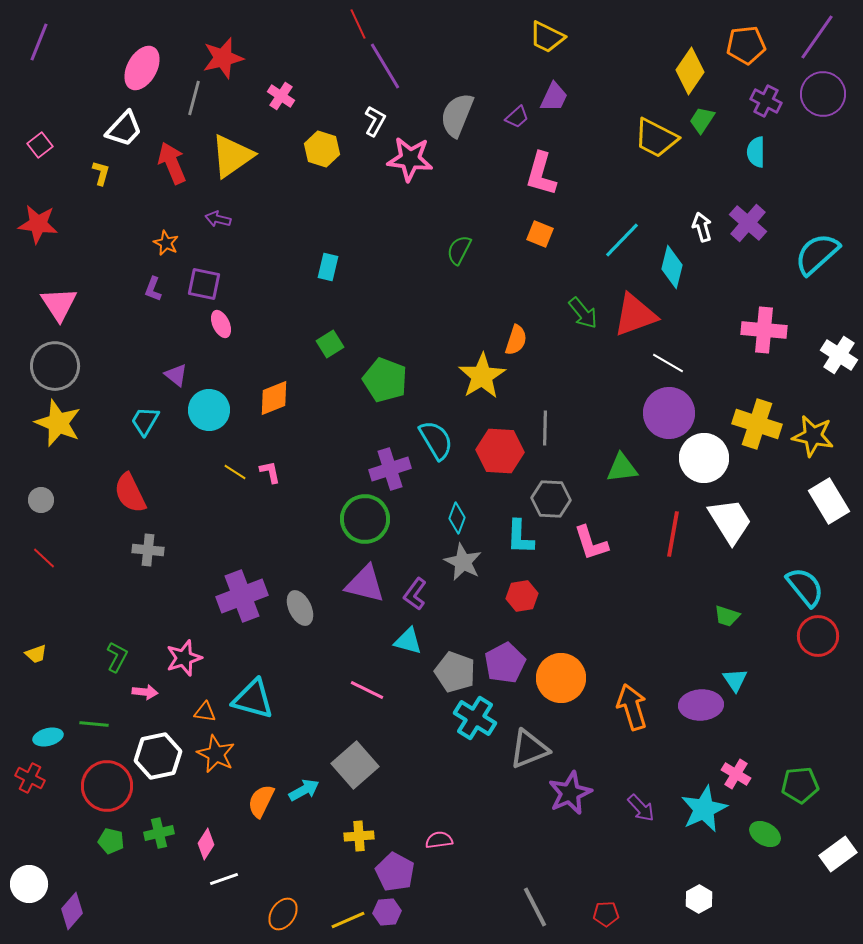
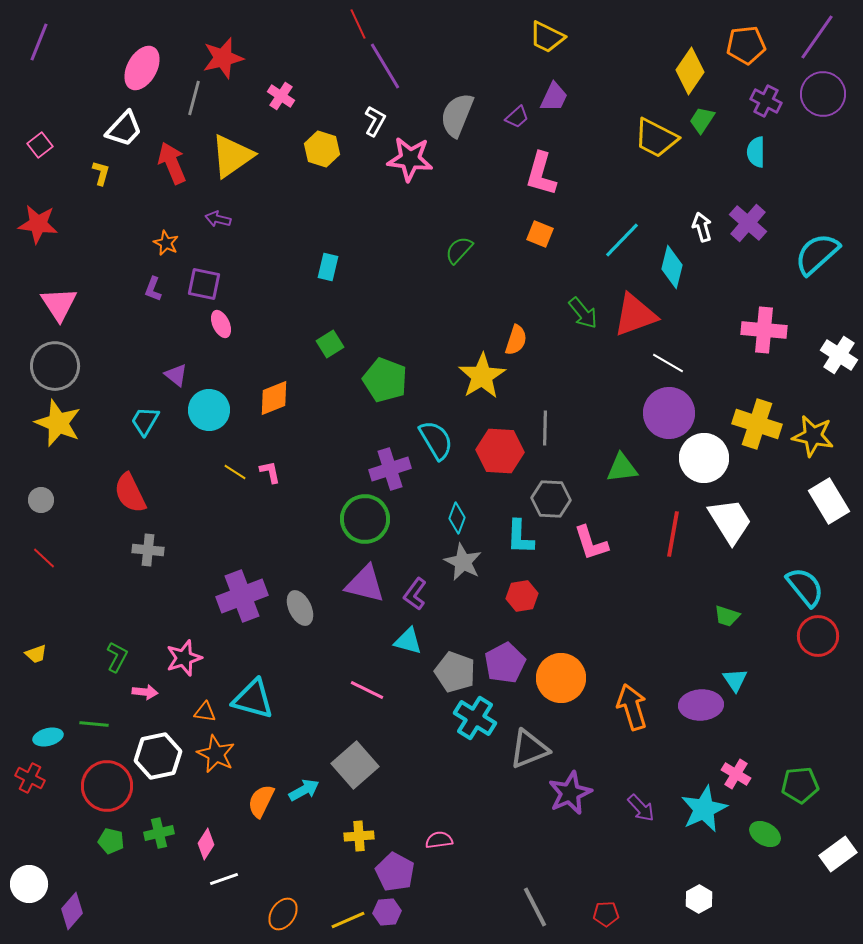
green semicircle at (459, 250): rotated 16 degrees clockwise
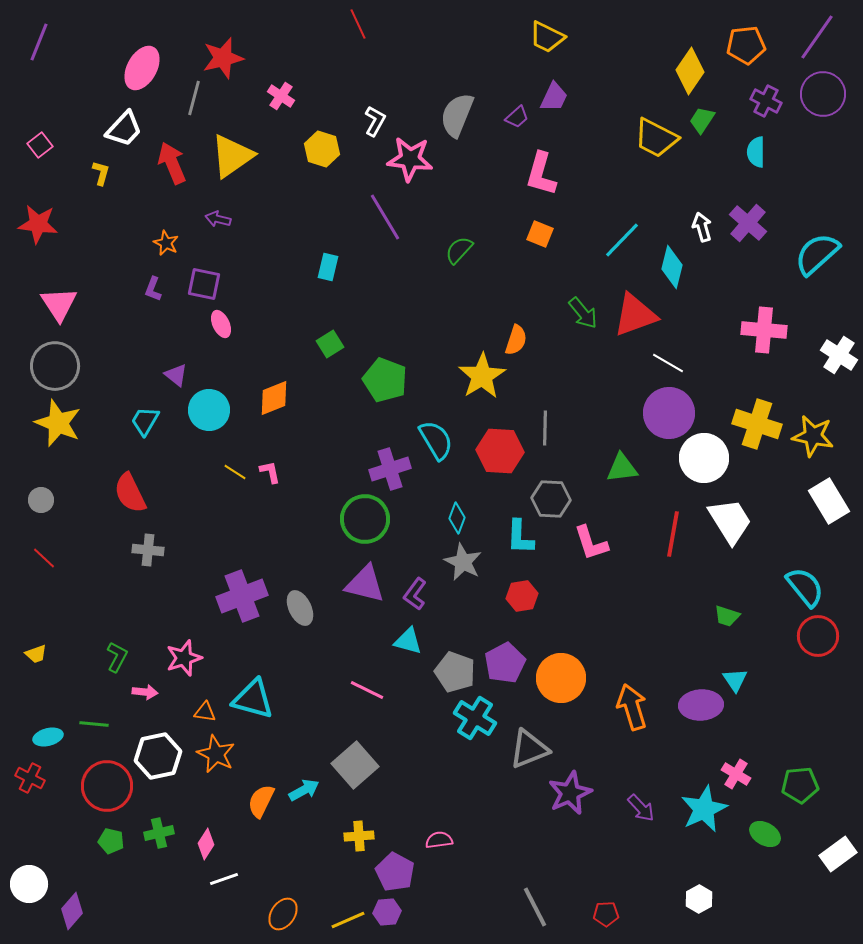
purple line at (385, 66): moved 151 px down
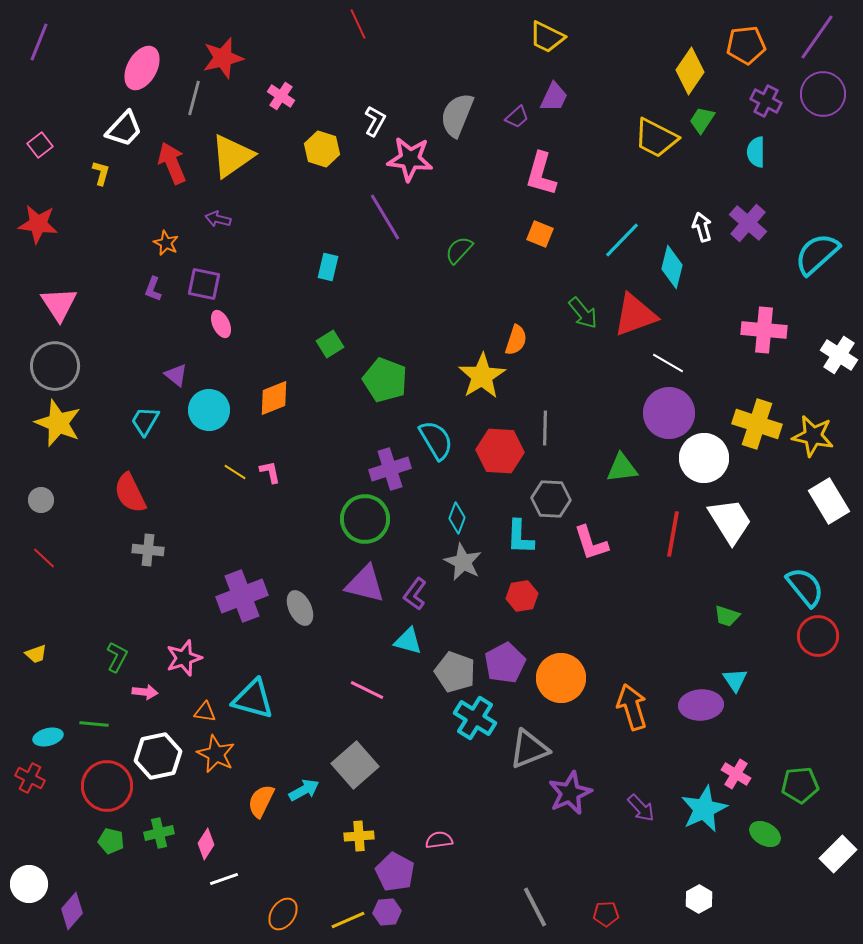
white rectangle at (838, 854): rotated 9 degrees counterclockwise
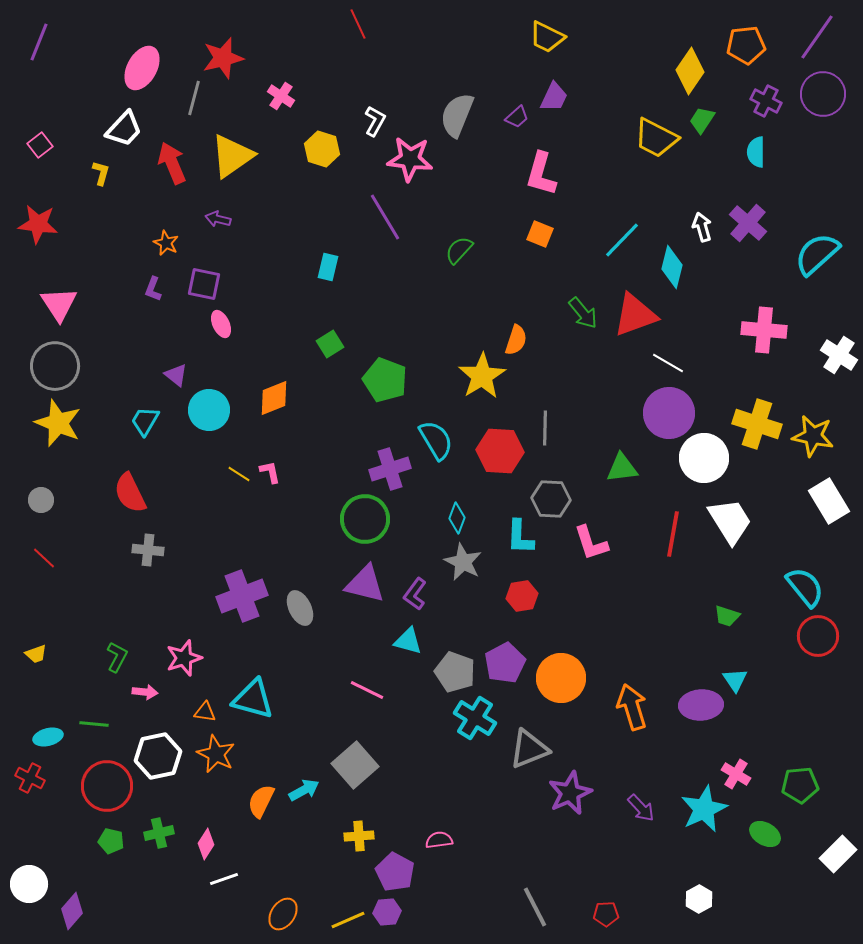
yellow line at (235, 472): moved 4 px right, 2 px down
